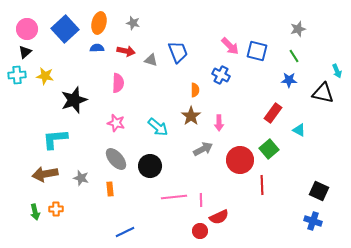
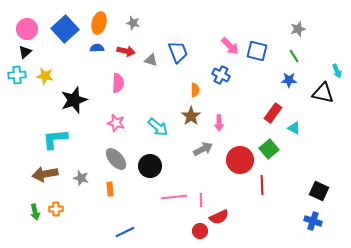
cyan triangle at (299, 130): moved 5 px left, 2 px up
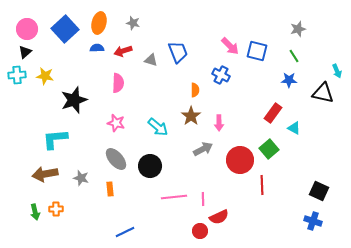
red arrow at (126, 51): moved 3 px left; rotated 150 degrees clockwise
pink line at (201, 200): moved 2 px right, 1 px up
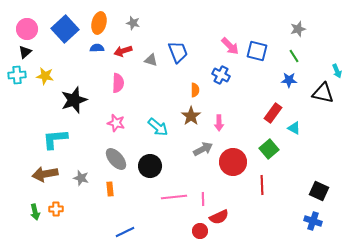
red circle at (240, 160): moved 7 px left, 2 px down
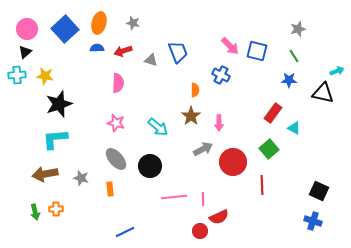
cyan arrow at (337, 71): rotated 88 degrees counterclockwise
black star at (74, 100): moved 15 px left, 4 px down
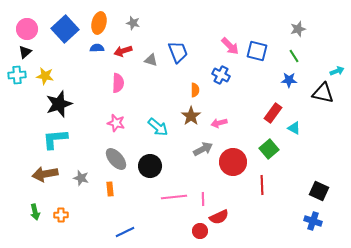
pink arrow at (219, 123): rotated 77 degrees clockwise
orange cross at (56, 209): moved 5 px right, 6 px down
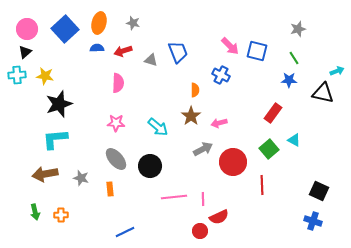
green line at (294, 56): moved 2 px down
pink star at (116, 123): rotated 12 degrees counterclockwise
cyan triangle at (294, 128): moved 12 px down
